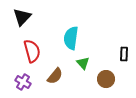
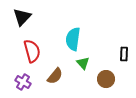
cyan semicircle: moved 2 px right, 1 px down
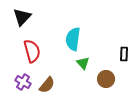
brown semicircle: moved 8 px left, 9 px down
